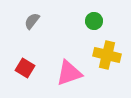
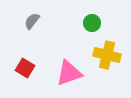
green circle: moved 2 px left, 2 px down
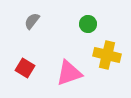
green circle: moved 4 px left, 1 px down
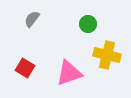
gray semicircle: moved 2 px up
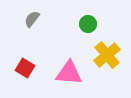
yellow cross: rotated 36 degrees clockwise
pink triangle: rotated 24 degrees clockwise
